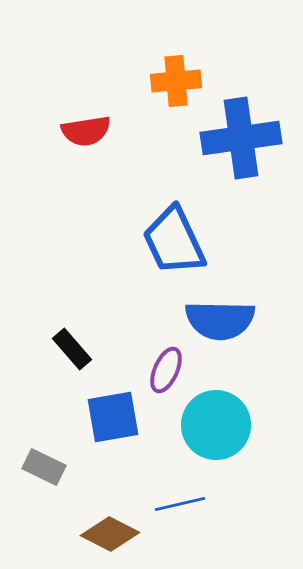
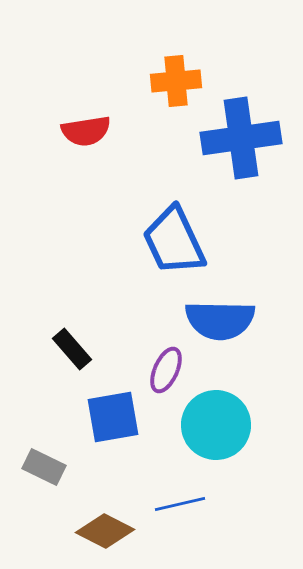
brown diamond: moved 5 px left, 3 px up
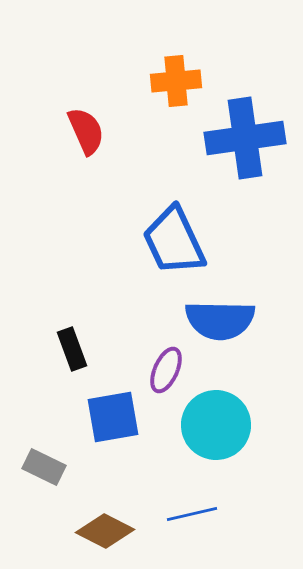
red semicircle: rotated 105 degrees counterclockwise
blue cross: moved 4 px right
black rectangle: rotated 21 degrees clockwise
blue line: moved 12 px right, 10 px down
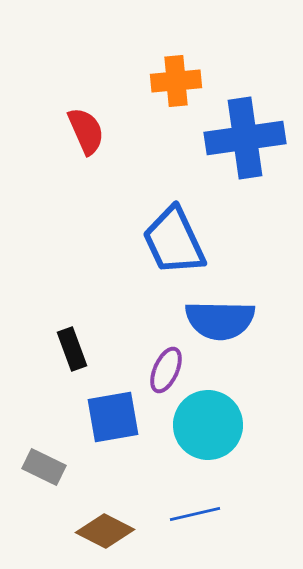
cyan circle: moved 8 px left
blue line: moved 3 px right
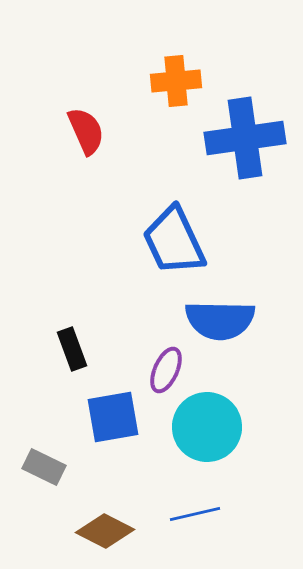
cyan circle: moved 1 px left, 2 px down
